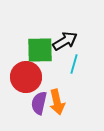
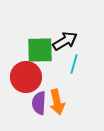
purple semicircle: rotated 10 degrees counterclockwise
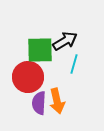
red circle: moved 2 px right
orange arrow: moved 1 px up
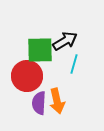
red circle: moved 1 px left, 1 px up
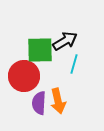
red circle: moved 3 px left
orange arrow: moved 1 px right
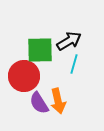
black arrow: moved 4 px right
purple semicircle: rotated 35 degrees counterclockwise
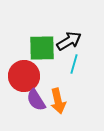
green square: moved 2 px right, 2 px up
purple semicircle: moved 3 px left, 3 px up
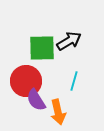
cyan line: moved 17 px down
red circle: moved 2 px right, 5 px down
orange arrow: moved 11 px down
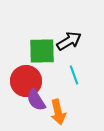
green square: moved 3 px down
cyan line: moved 6 px up; rotated 36 degrees counterclockwise
